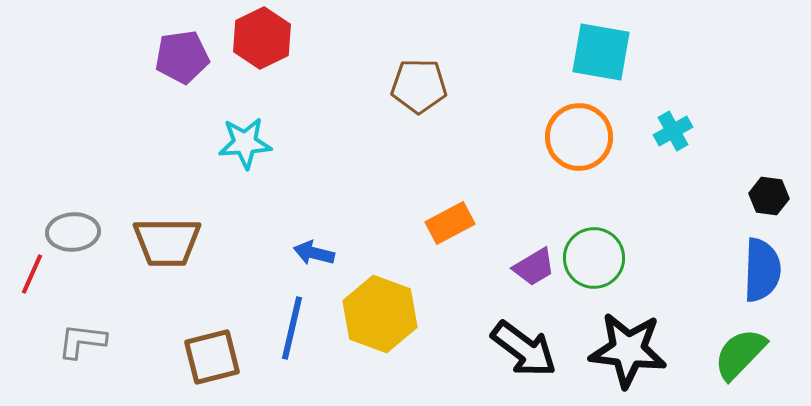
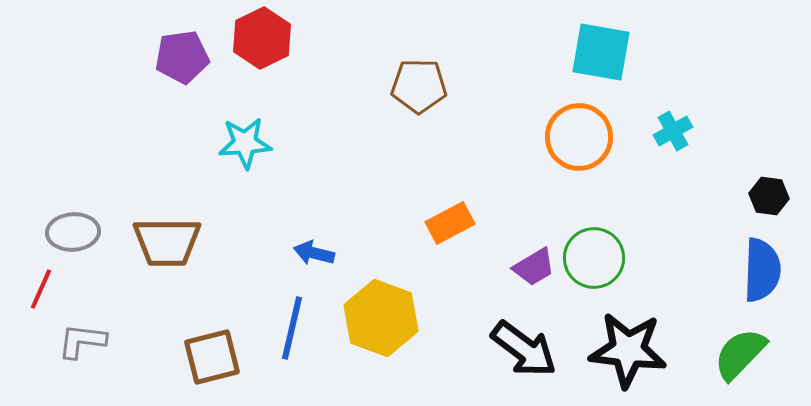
red line: moved 9 px right, 15 px down
yellow hexagon: moved 1 px right, 4 px down
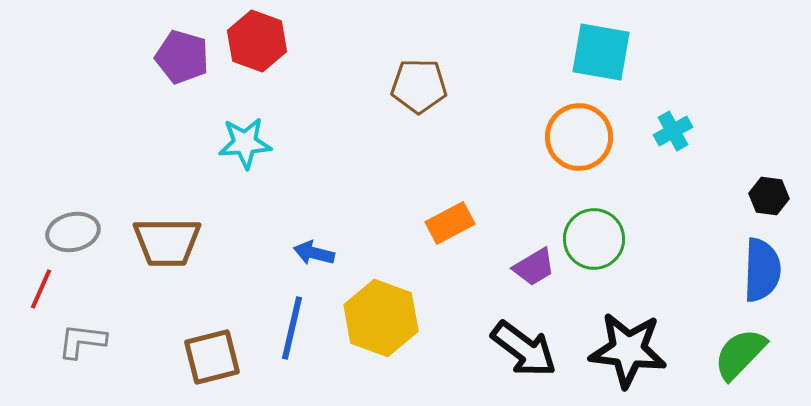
red hexagon: moved 5 px left, 3 px down; rotated 14 degrees counterclockwise
purple pentagon: rotated 24 degrees clockwise
gray ellipse: rotated 9 degrees counterclockwise
green circle: moved 19 px up
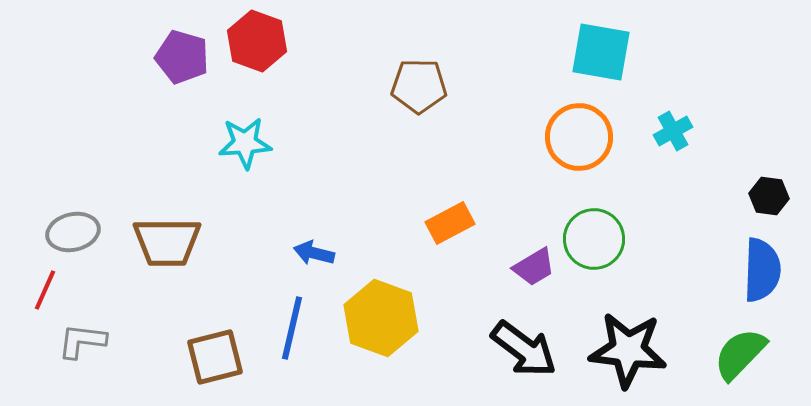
red line: moved 4 px right, 1 px down
brown square: moved 3 px right
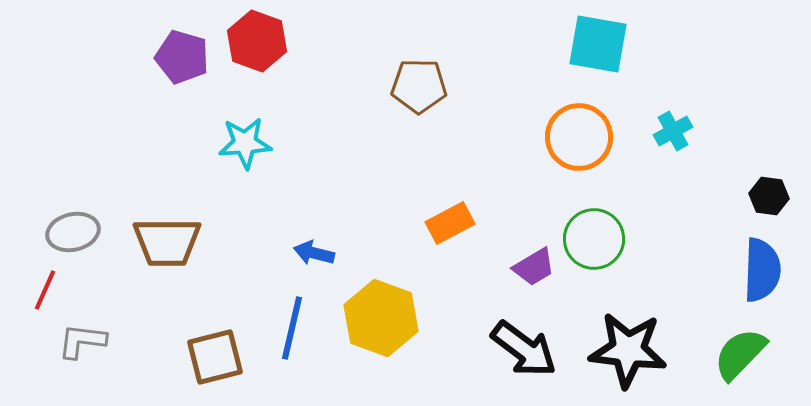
cyan square: moved 3 px left, 8 px up
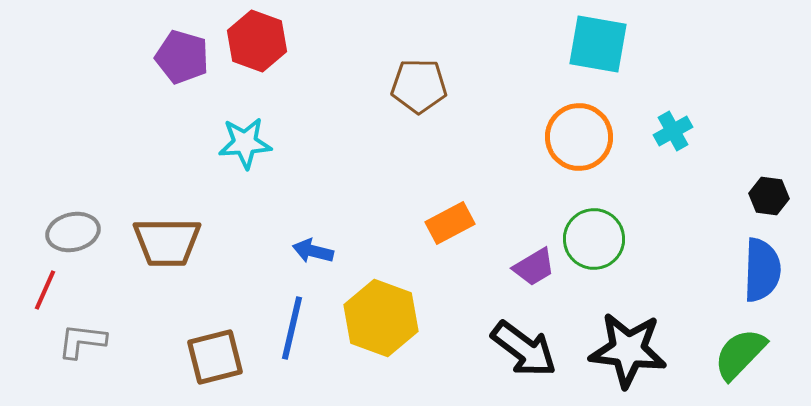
blue arrow: moved 1 px left, 2 px up
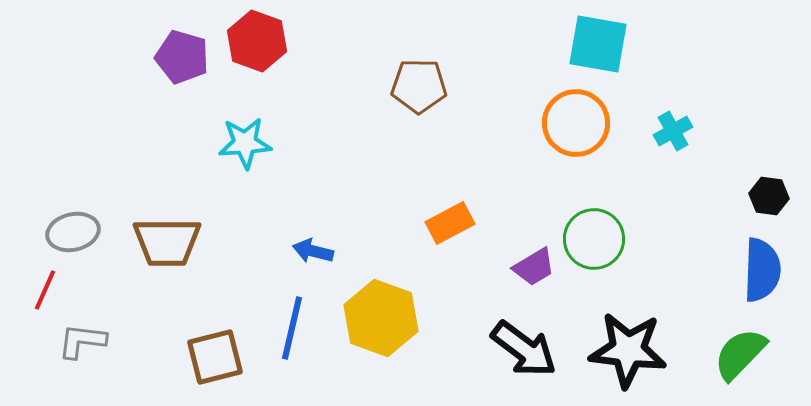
orange circle: moved 3 px left, 14 px up
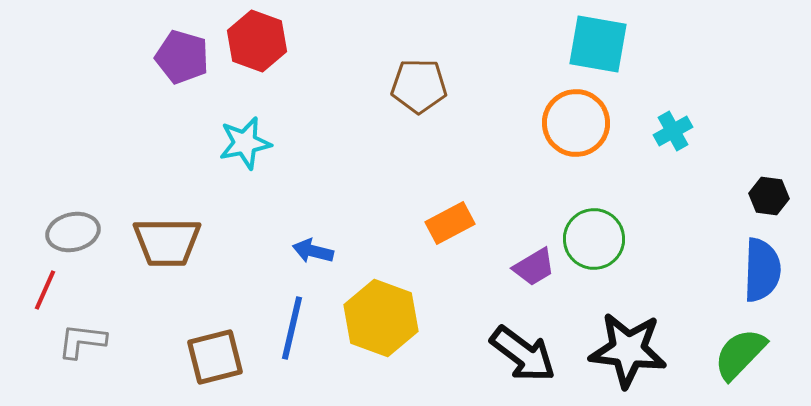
cyan star: rotated 8 degrees counterclockwise
black arrow: moved 1 px left, 5 px down
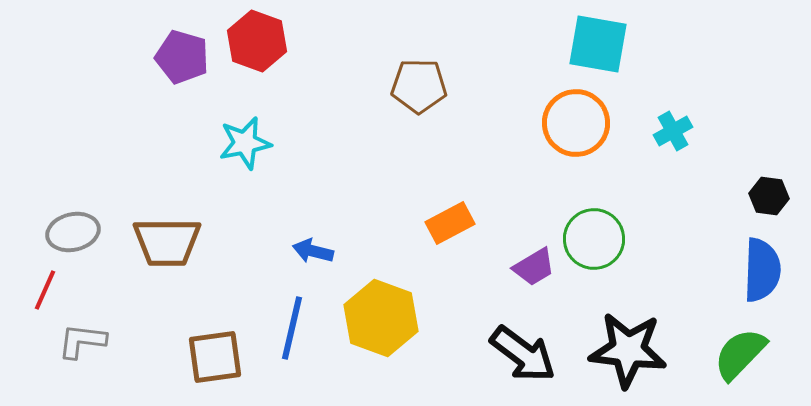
brown square: rotated 6 degrees clockwise
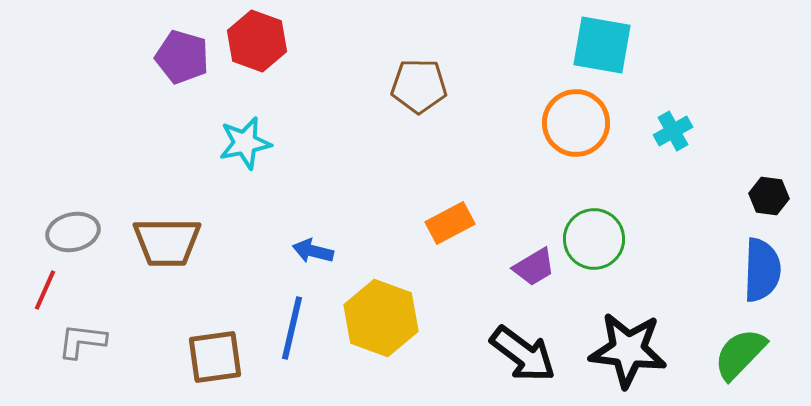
cyan square: moved 4 px right, 1 px down
